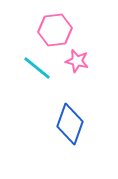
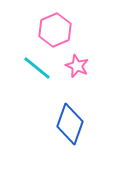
pink hexagon: rotated 16 degrees counterclockwise
pink star: moved 5 px down; rotated 10 degrees clockwise
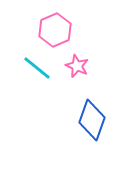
blue diamond: moved 22 px right, 4 px up
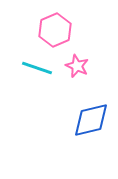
cyan line: rotated 20 degrees counterclockwise
blue diamond: moved 1 px left; rotated 57 degrees clockwise
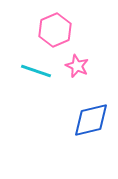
cyan line: moved 1 px left, 3 px down
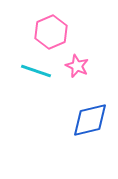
pink hexagon: moved 4 px left, 2 px down
blue diamond: moved 1 px left
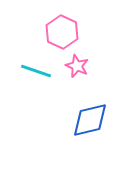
pink hexagon: moved 11 px right; rotated 12 degrees counterclockwise
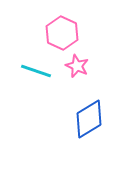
pink hexagon: moved 1 px down
blue diamond: moved 1 px left, 1 px up; rotated 18 degrees counterclockwise
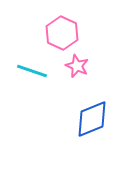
cyan line: moved 4 px left
blue diamond: moved 3 px right; rotated 9 degrees clockwise
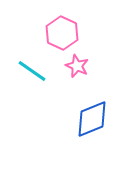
cyan line: rotated 16 degrees clockwise
